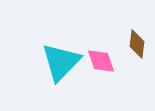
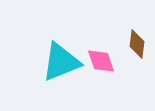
cyan triangle: rotated 24 degrees clockwise
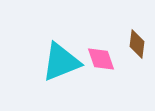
pink diamond: moved 2 px up
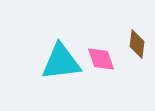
cyan triangle: rotated 15 degrees clockwise
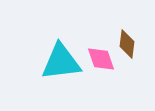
brown diamond: moved 10 px left
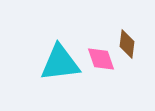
cyan triangle: moved 1 px left, 1 px down
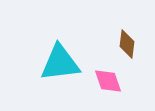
pink diamond: moved 7 px right, 22 px down
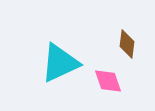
cyan triangle: rotated 18 degrees counterclockwise
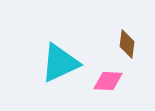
pink diamond: rotated 68 degrees counterclockwise
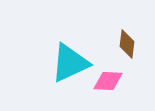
cyan triangle: moved 10 px right
